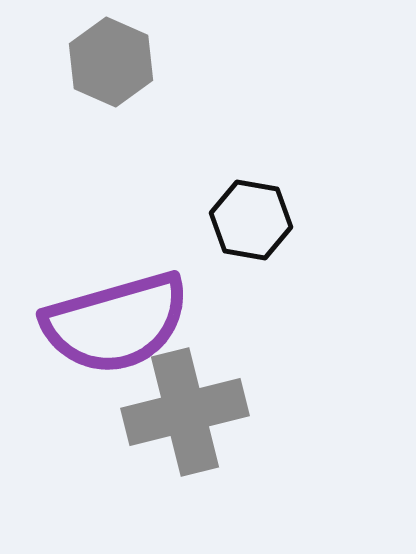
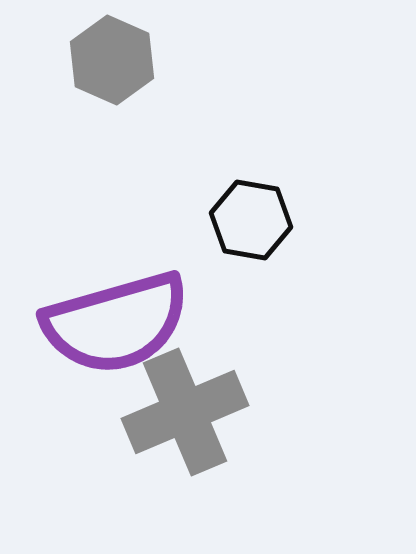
gray hexagon: moved 1 px right, 2 px up
gray cross: rotated 9 degrees counterclockwise
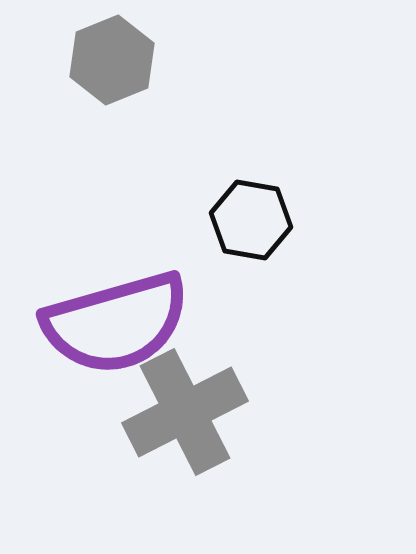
gray hexagon: rotated 14 degrees clockwise
gray cross: rotated 4 degrees counterclockwise
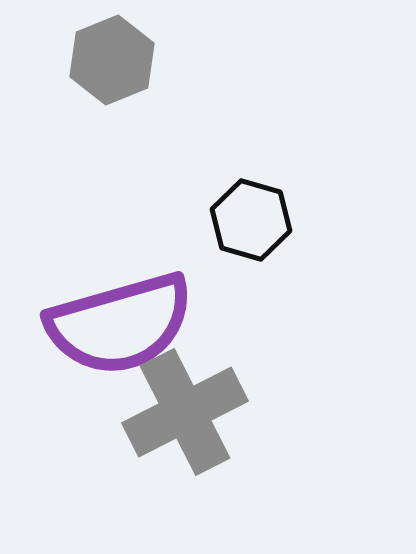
black hexagon: rotated 6 degrees clockwise
purple semicircle: moved 4 px right, 1 px down
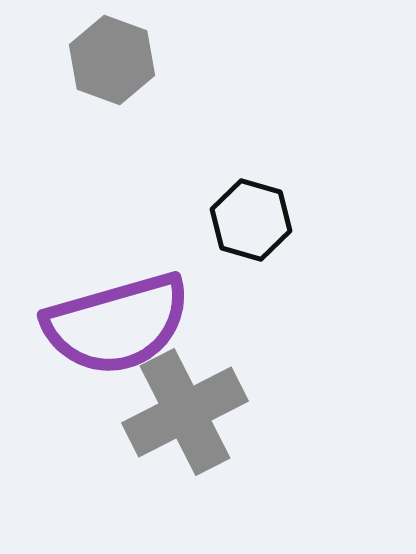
gray hexagon: rotated 18 degrees counterclockwise
purple semicircle: moved 3 px left
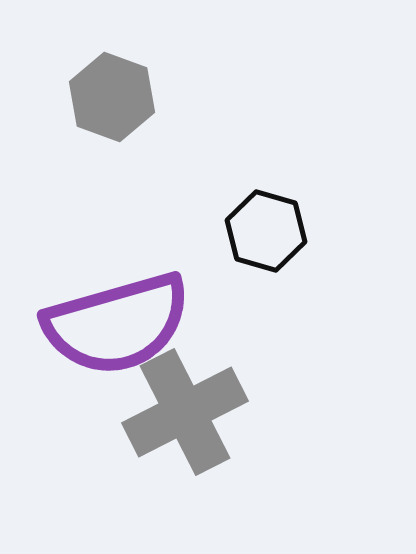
gray hexagon: moved 37 px down
black hexagon: moved 15 px right, 11 px down
